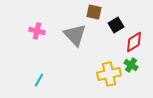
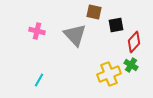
black square: rotated 21 degrees clockwise
red diamond: rotated 15 degrees counterclockwise
yellow cross: rotated 10 degrees counterclockwise
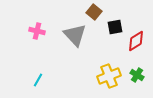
brown square: rotated 28 degrees clockwise
black square: moved 1 px left, 2 px down
red diamond: moved 2 px right, 1 px up; rotated 15 degrees clockwise
green cross: moved 6 px right, 10 px down
yellow cross: moved 2 px down
cyan line: moved 1 px left
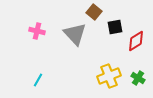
gray triangle: moved 1 px up
green cross: moved 1 px right, 3 px down
